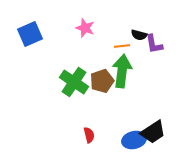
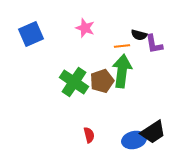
blue square: moved 1 px right
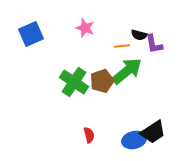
green arrow: moved 5 px right; rotated 44 degrees clockwise
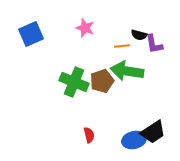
green arrow: rotated 132 degrees counterclockwise
green cross: rotated 12 degrees counterclockwise
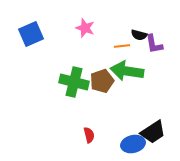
green cross: rotated 8 degrees counterclockwise
blue ellipse: moved 1 px left, 4 px down
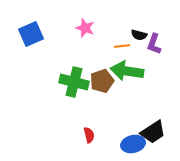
purple L-shape: rotated 30 degrees clockwise
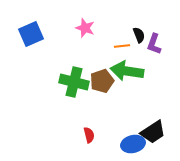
black semicircle: rotated 126 degrees counterclockwise
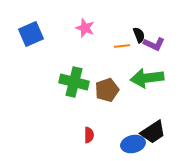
purple L-shape: rotated 85 degrees counterclockwise
green arrow: moved 20 px right, 7 px down; rotated 16 degrees counterclockwise
brown pentagon: moved 5 px right, 9 px down
red semicircle: rotated 14 degrees clockwise
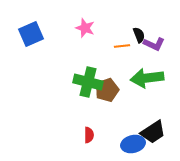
green cross: moved 14 px right
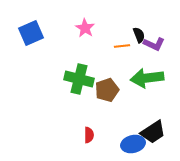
pink star: rotated 12 degrees clockwise
blue square: moved 1 px up
green cross: moved 9 px left, 3 px up
